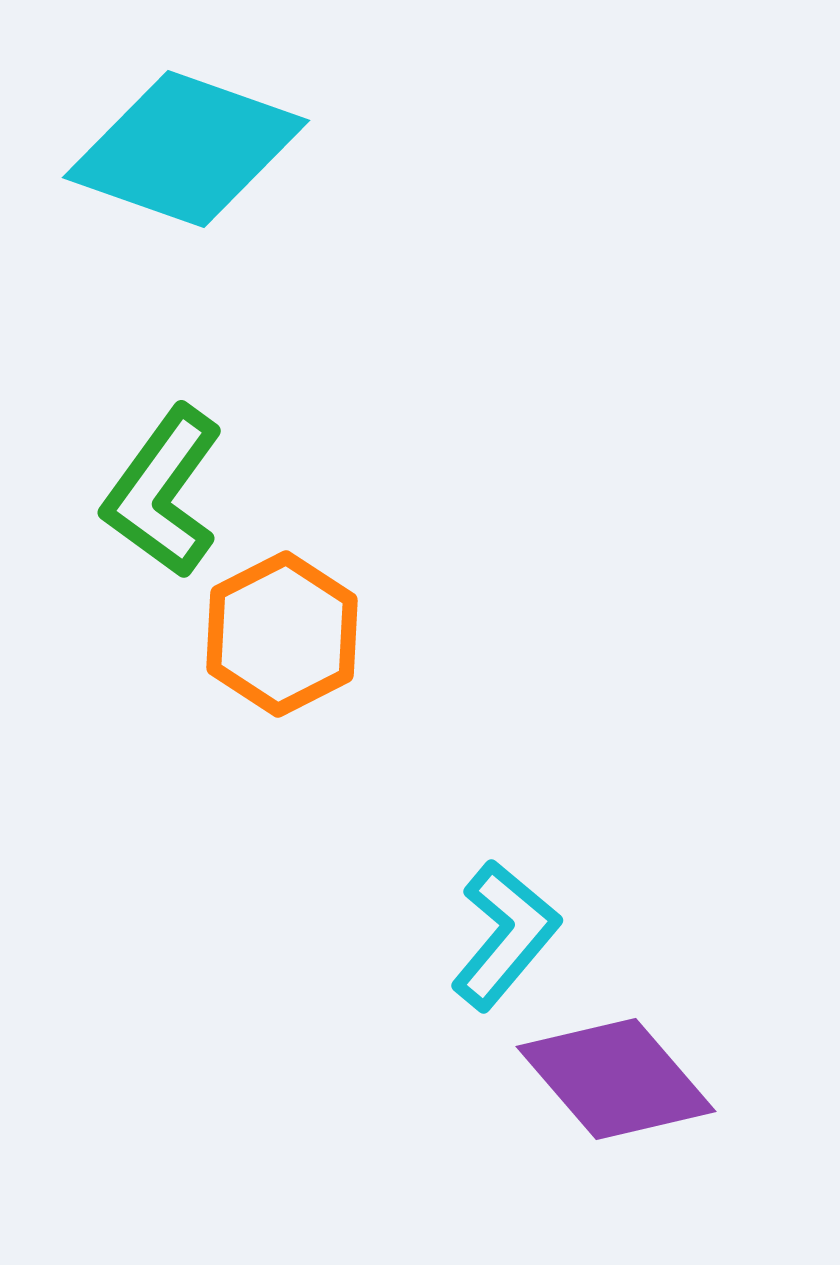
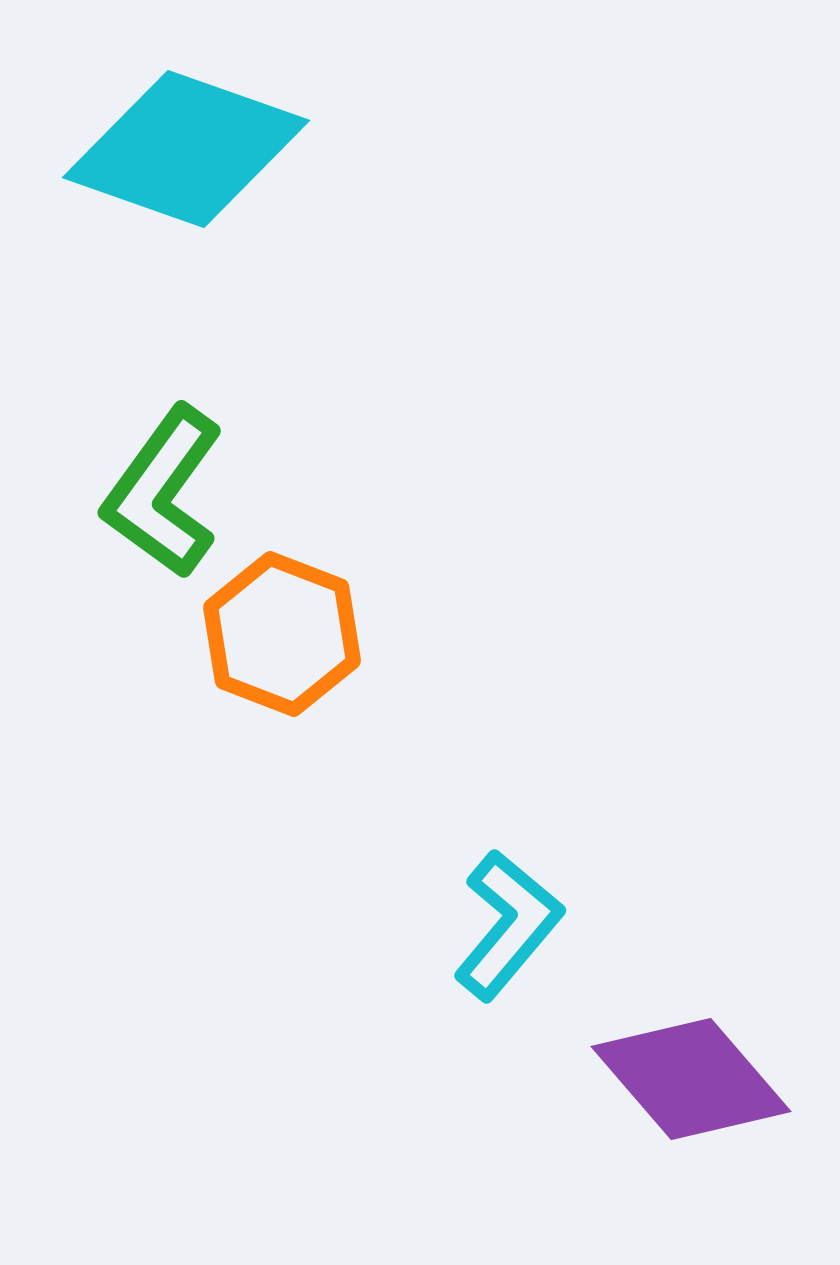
orange hexagon: rotated 12 degrees counterclockwise
cyan L-shape: moved 3 px right, 10 px up
purple diamond: moved 75 px right
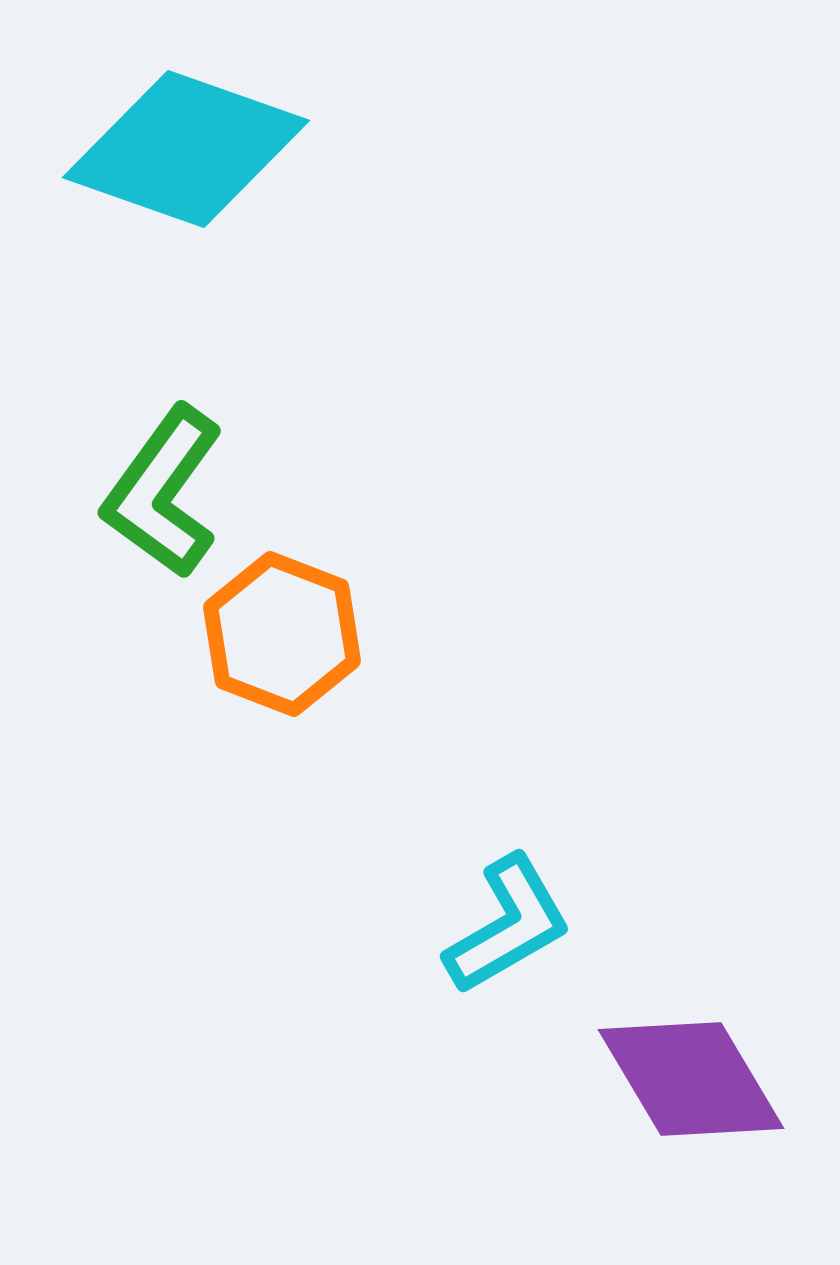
cyan L-shape: rotated 20 degrees clockwise
purple diamond: rotated 10 degrees clockwise
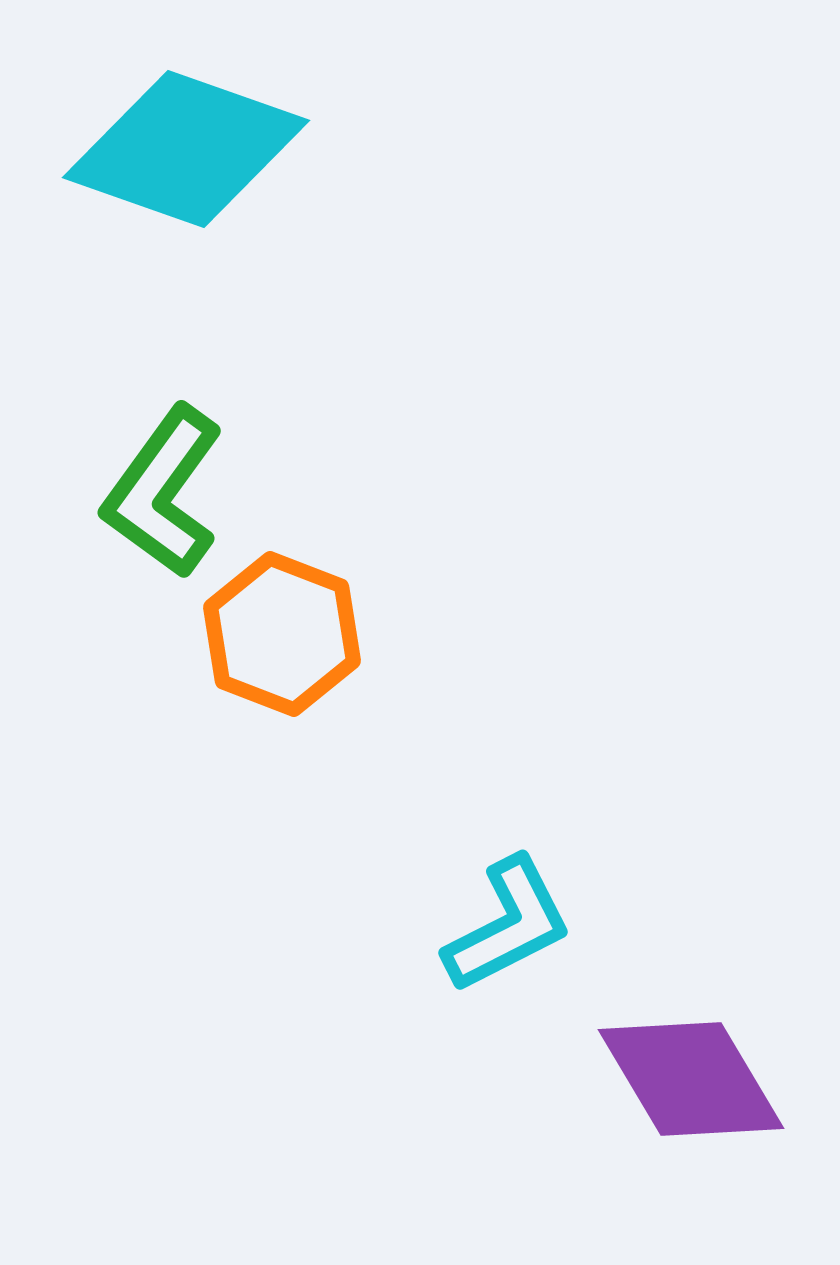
cyan L-shape: rotated 3 degrees clockwise
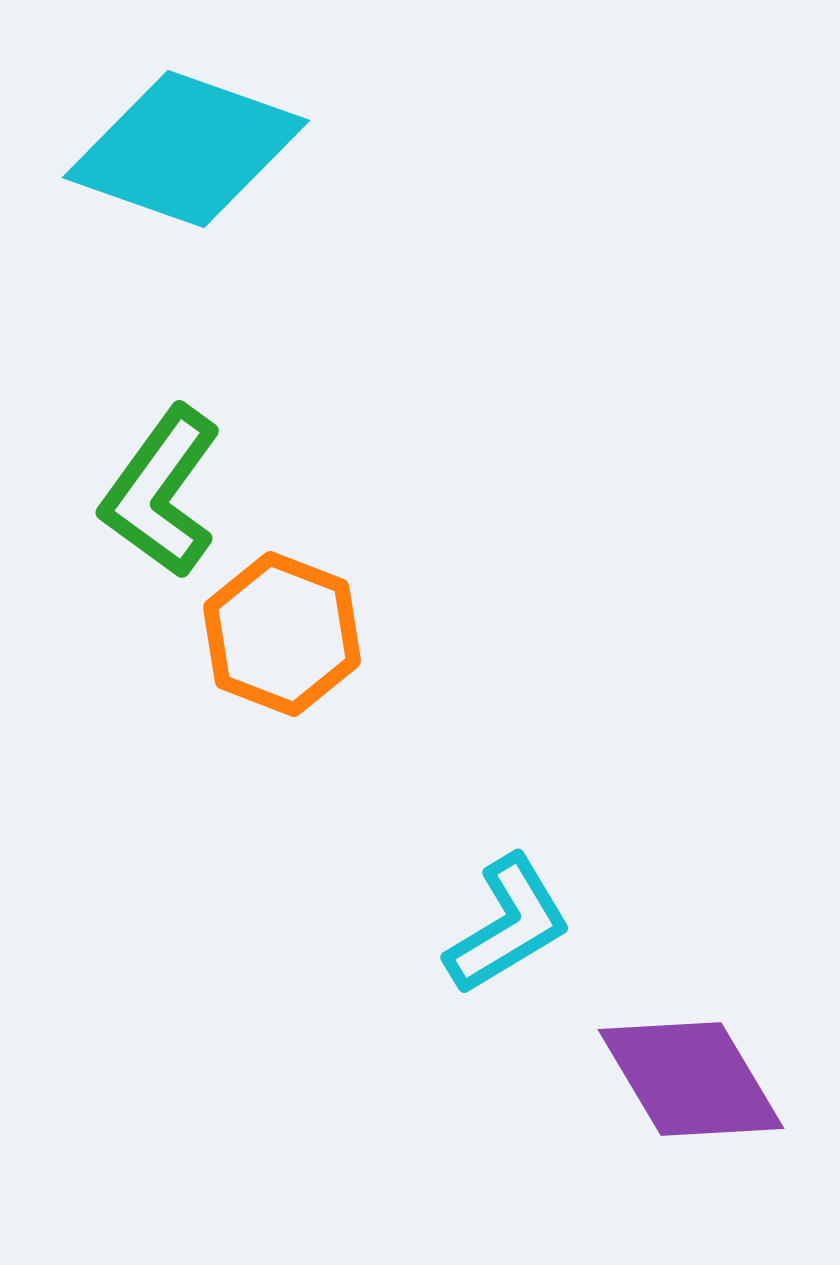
green L-shape: moved 2 px left
cyan L-shape: rotated 4 degrees counterclockwise
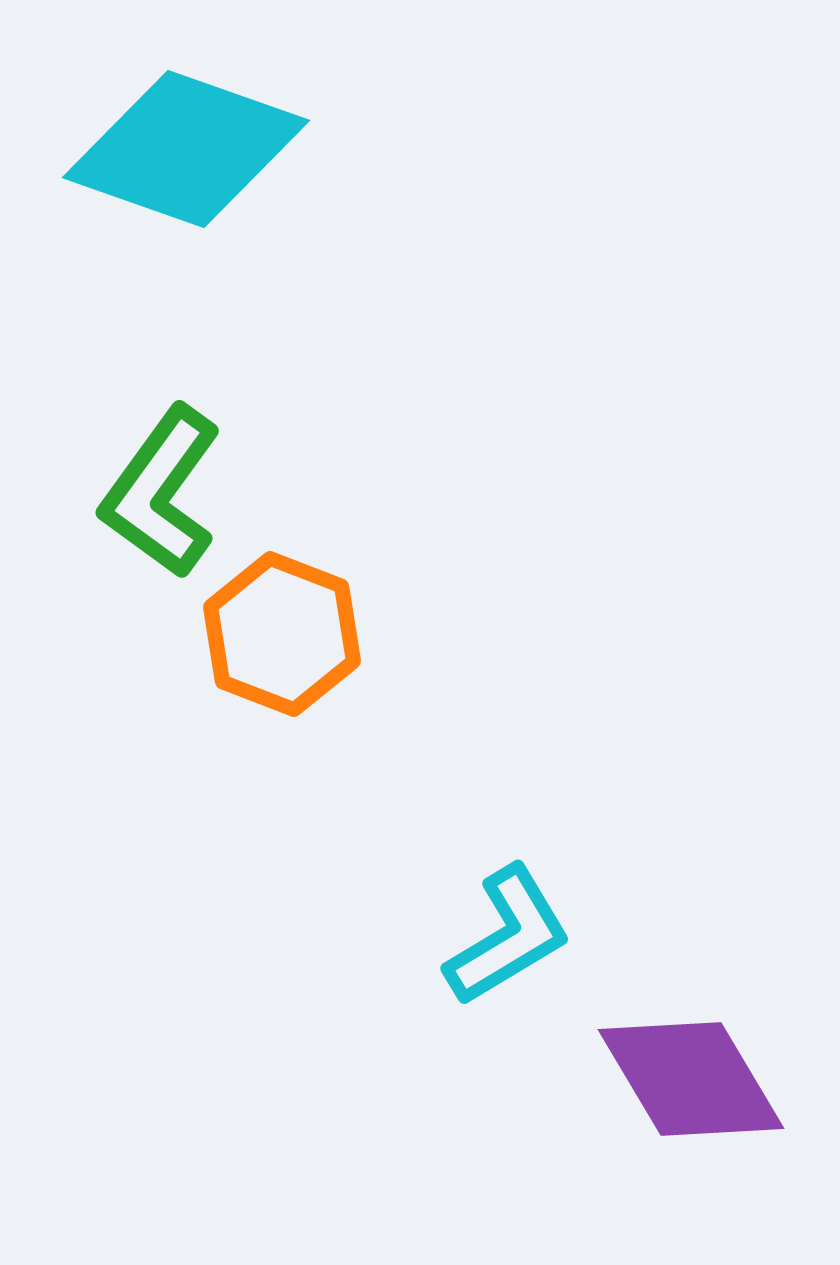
cyan L-shape: moved 11 px down
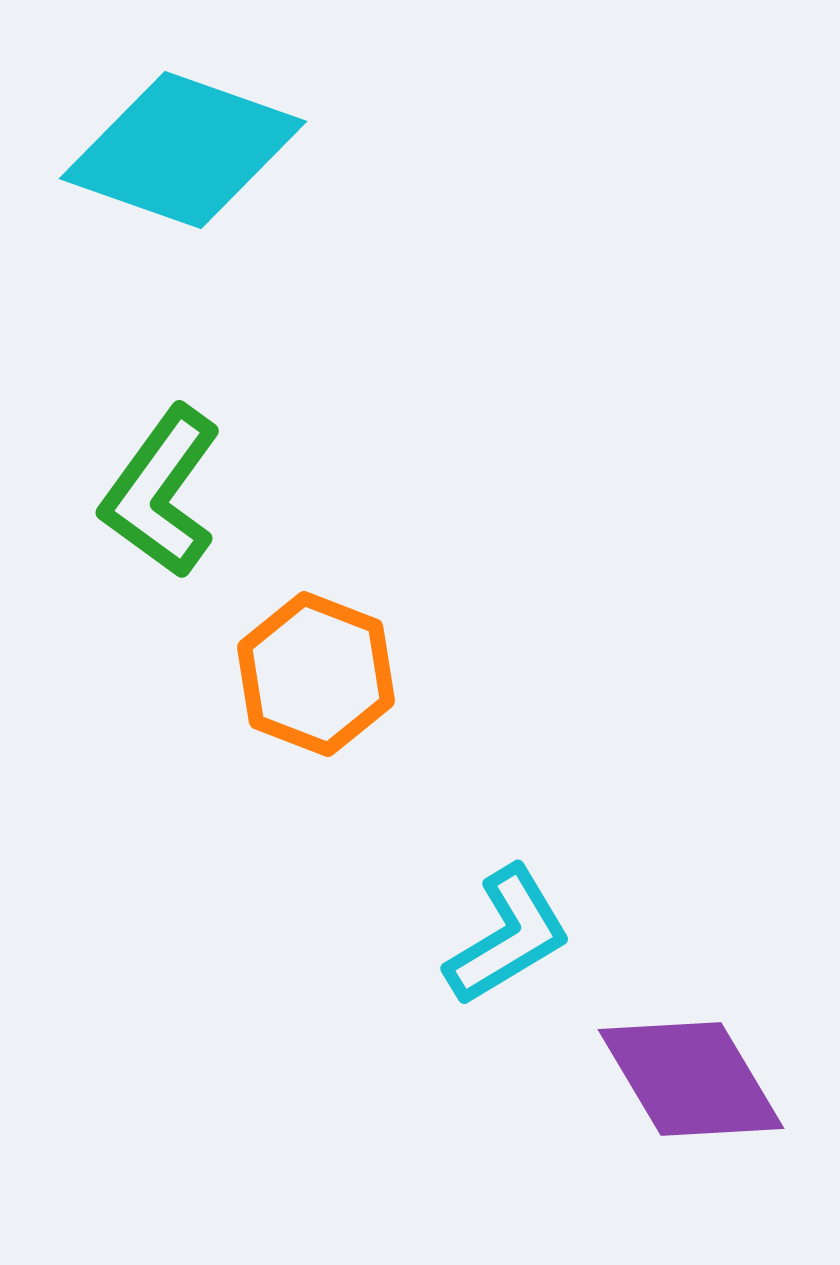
cyan diamond: moved 3 px left, 1 px down
orange hexagon: moved 34 px right, 40 px down
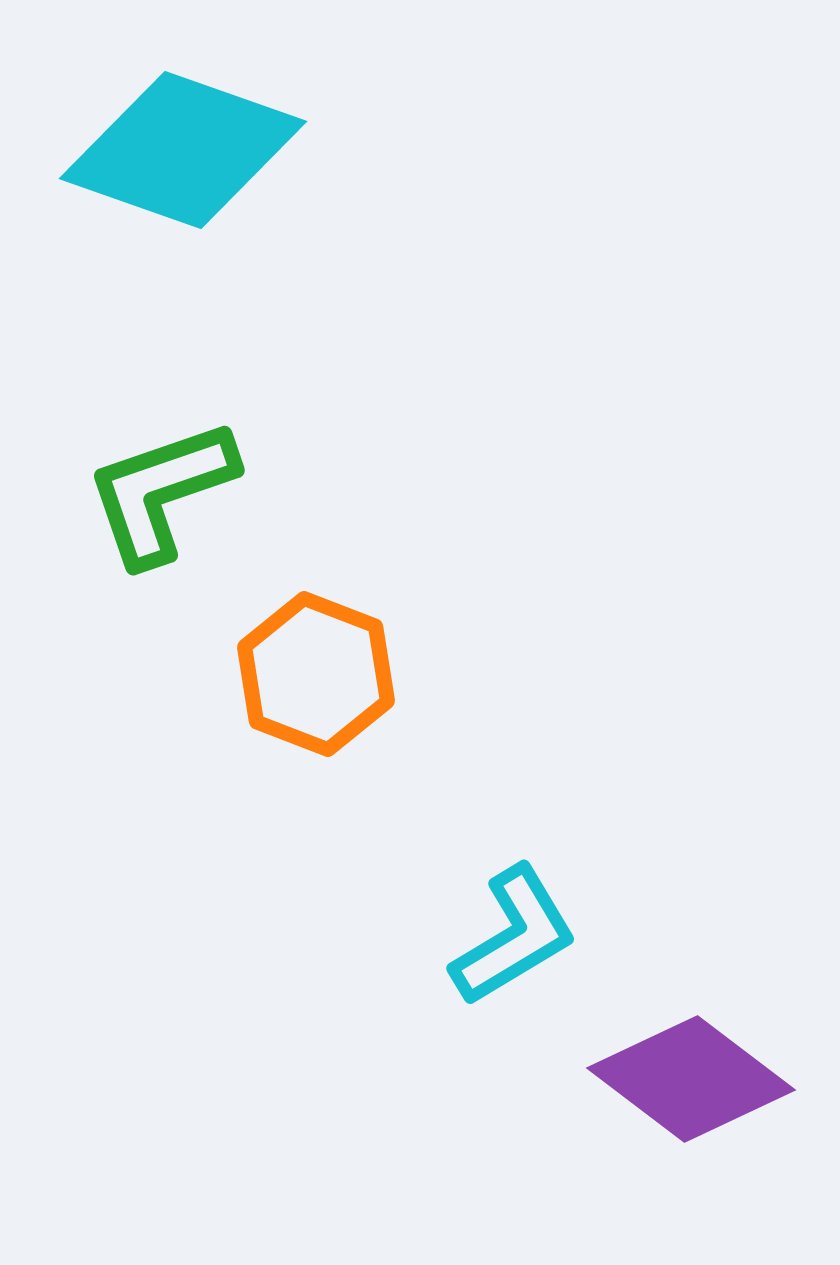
green L-shape: rotated 35 degrees clockwise
cyan L-shape: moved 6 px right
purple diamond: rotated 22 degrees counterclockwise
